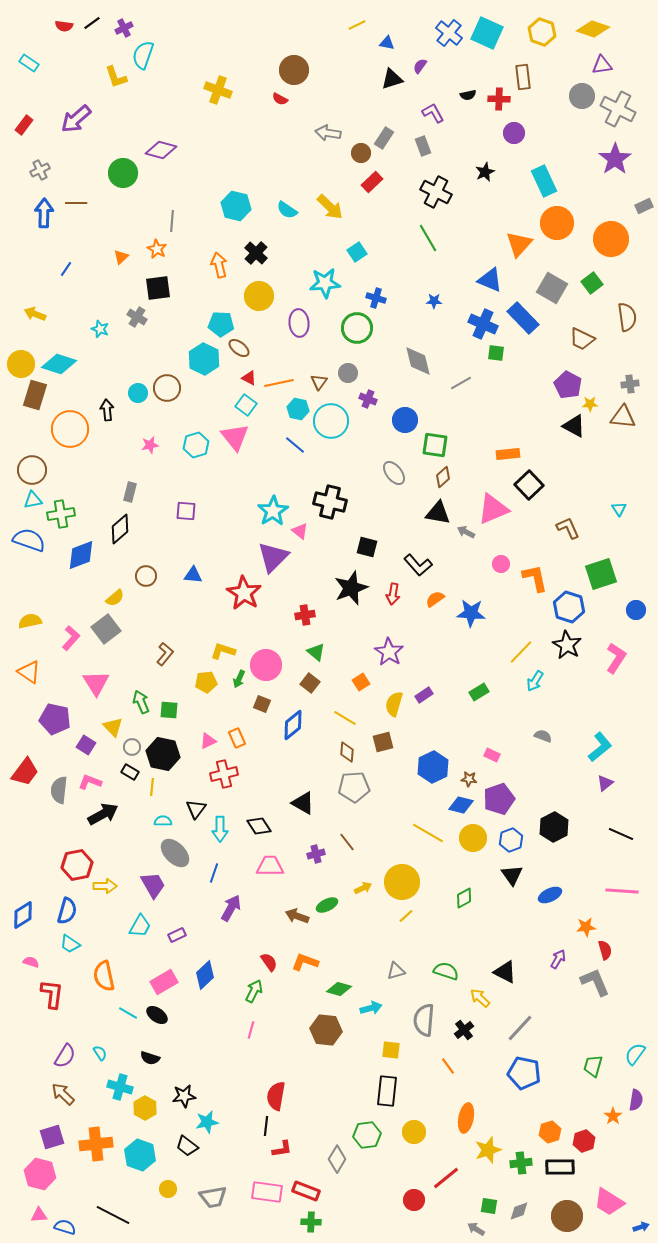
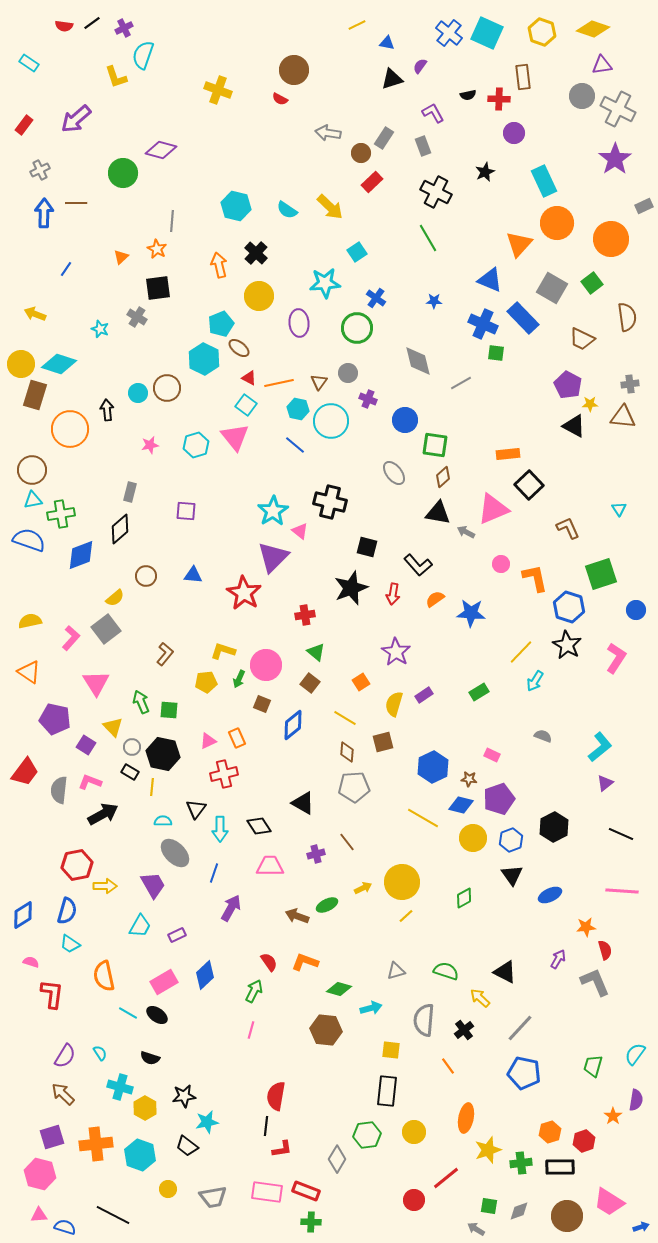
blue cross at (376, 298): rotated 18 degrees clockwise
cyan pentagon at (221, 324): rotated 25 degrees counterclockwise
purple star at (389, 652): moved 7 px right
yellow line at (428, 833): moved 5 px left, 15 px up
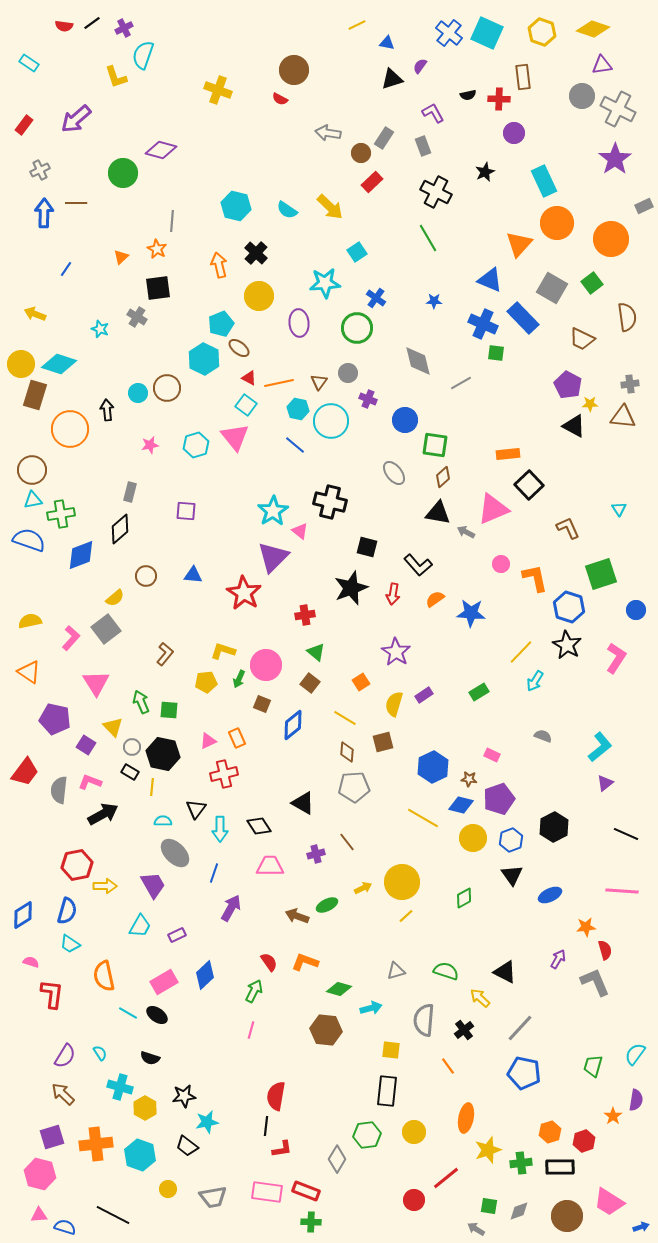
black line at (621, 834): moved 5 px right
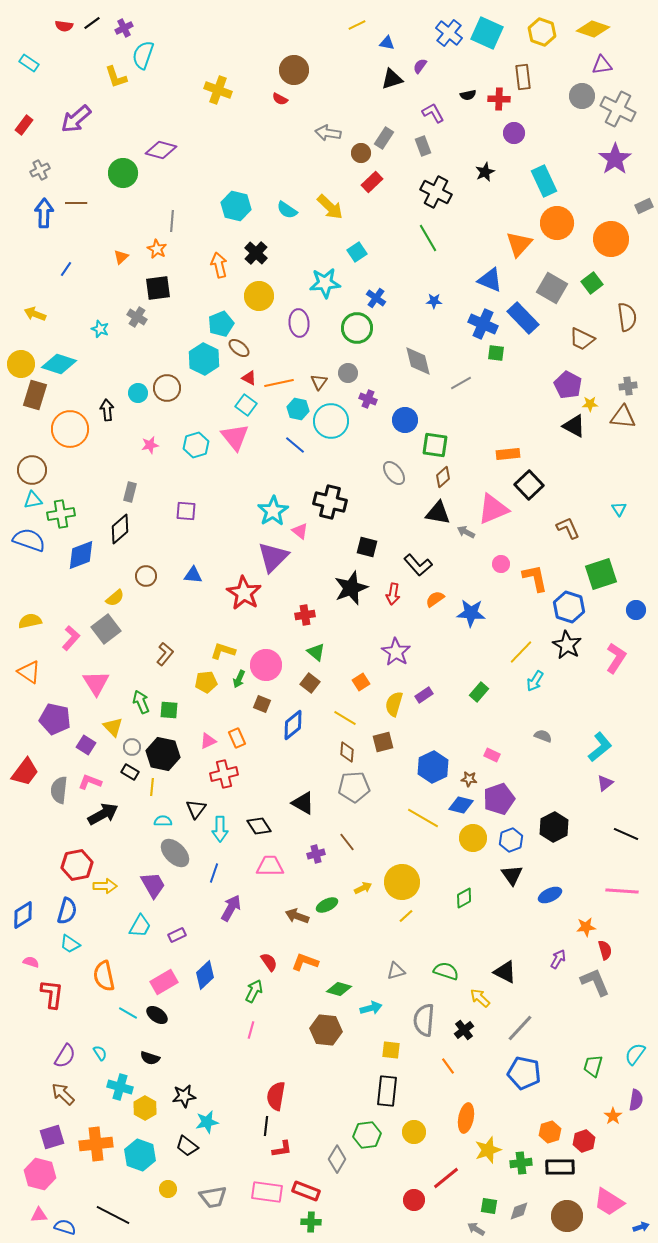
gray cross at (630, 384): moved 2 px left, 2 px down
green rectangle at (479, 692): rotated 18 degrees counterclockwise
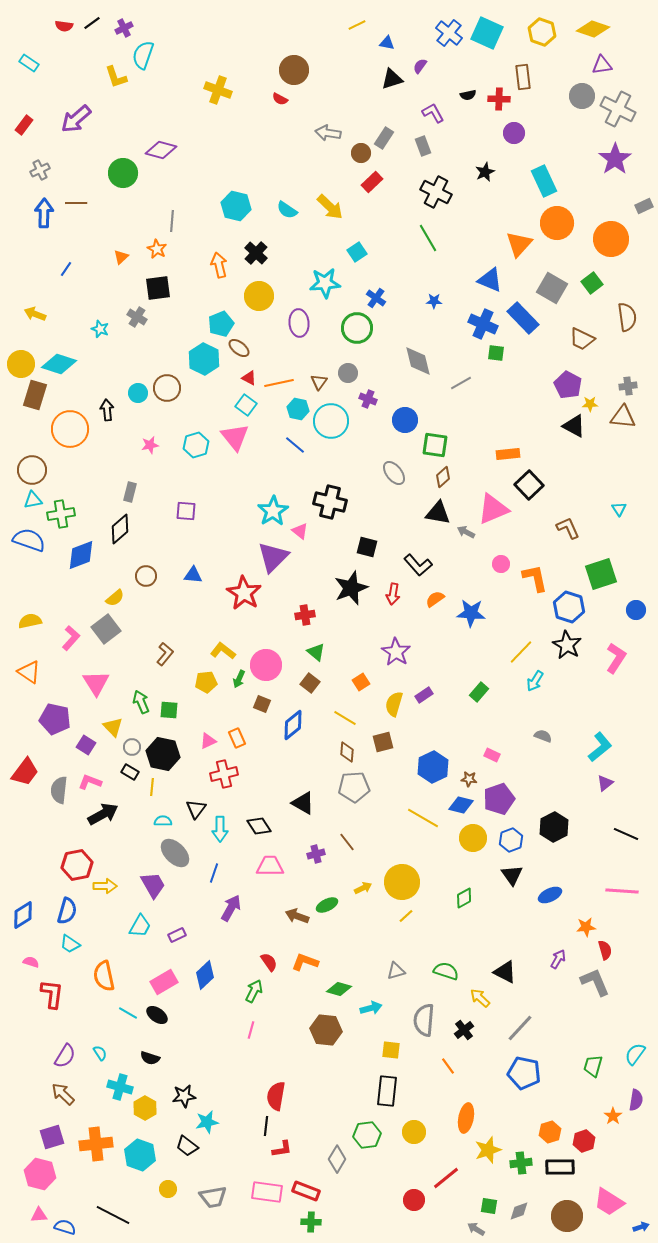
yellow L-shape at (223, 651): rotated 20 degrees clockwise
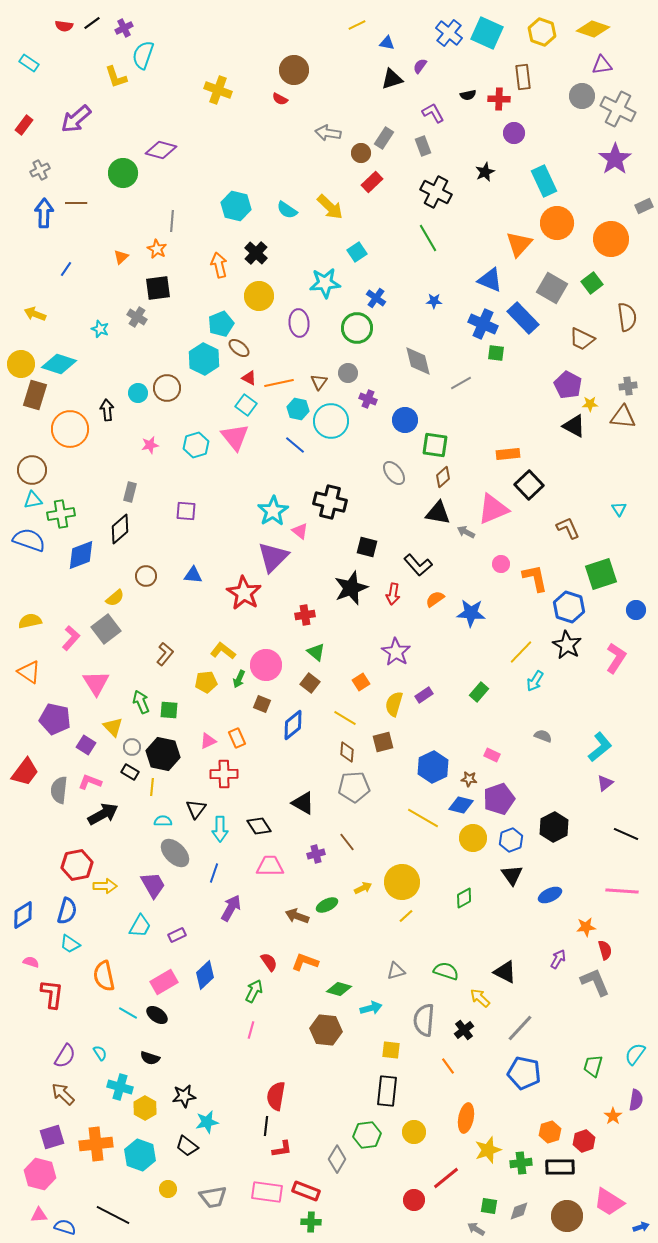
red cross at (224, 774): rotated 12 degrees clockwise
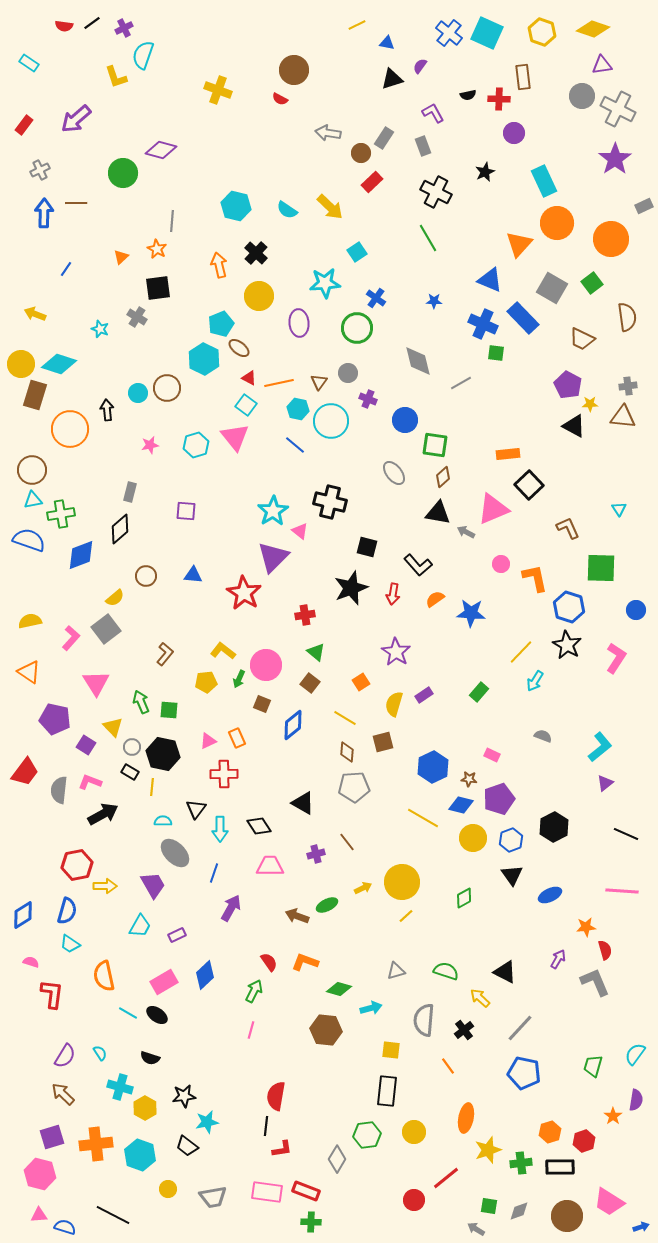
green square at (601, 574): moved 6 px up; rotated 20 degrees clockwise
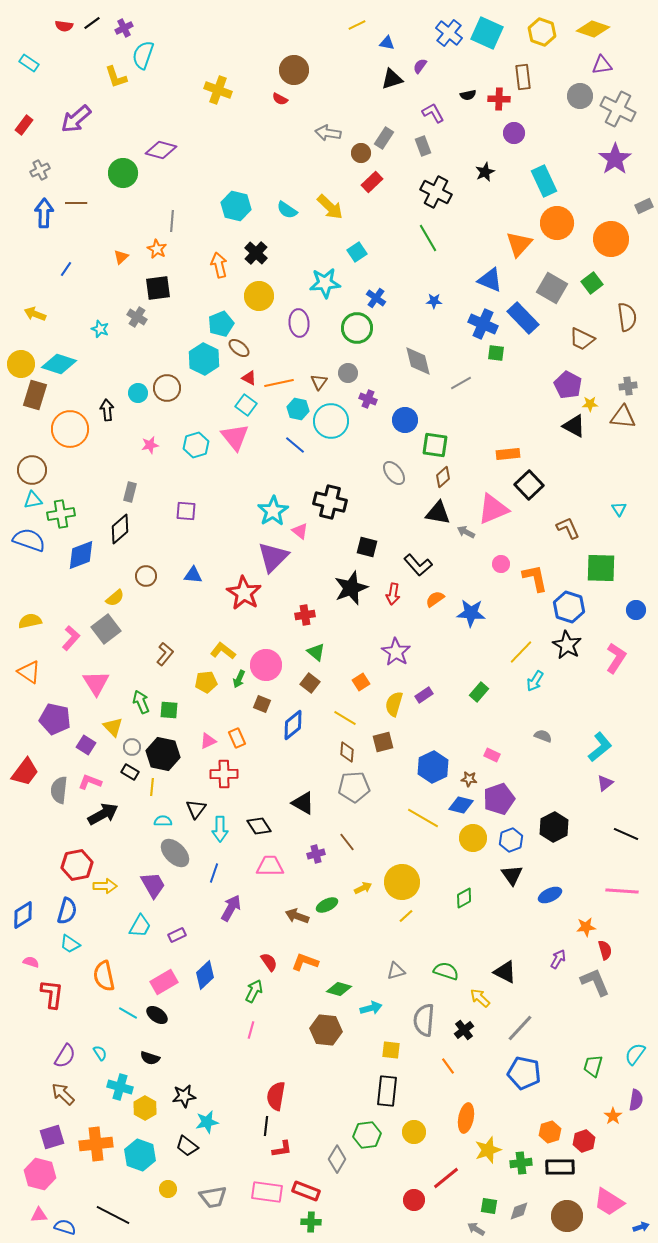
gray circle at (582, 96): moved 2 px left
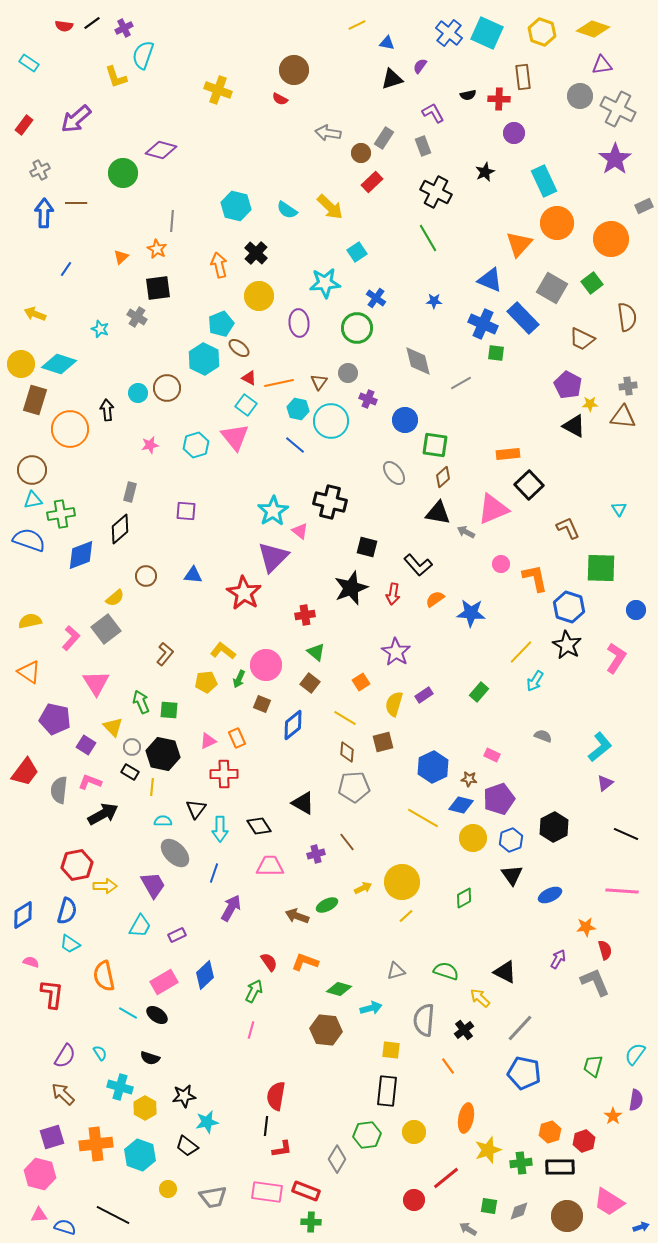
brown rectangle at (35, 395): moved 5 px down
gray arrow at (476, 1229): moved 8 px left
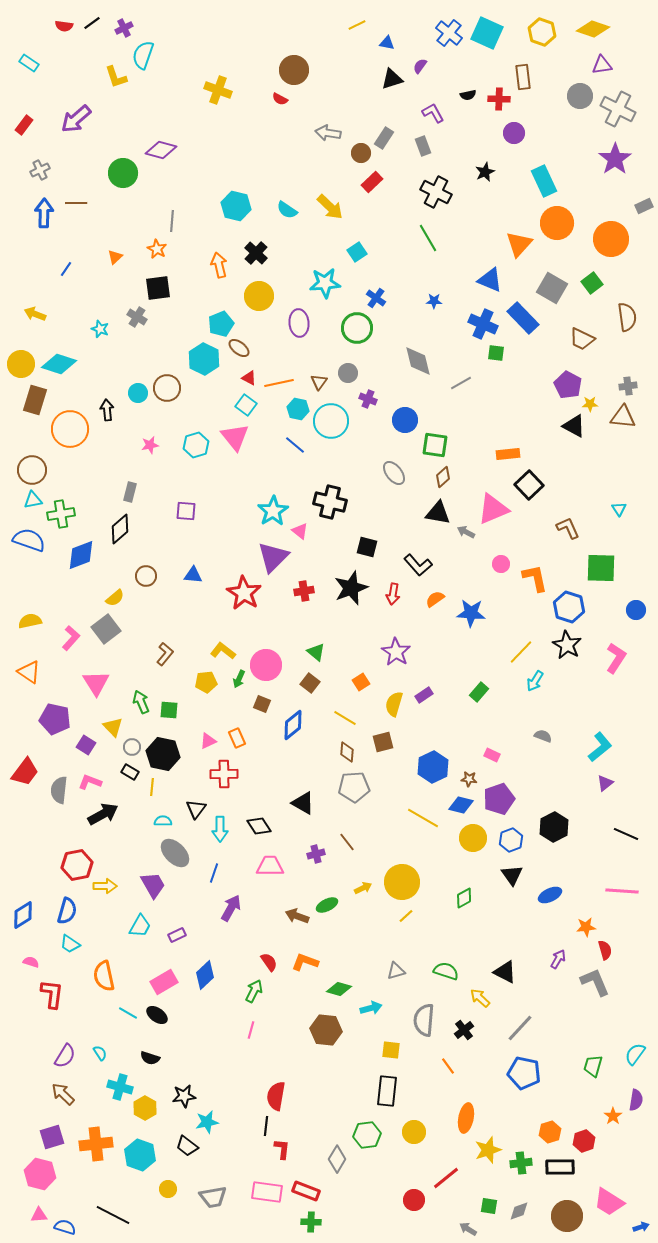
orange triangle at (121, 257): moved 6 px left
red cross at (305, 615): moved 1 px left, 24 px up
red L-shape at (282, 1149): rotated 75 degrees counterclockwise
